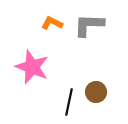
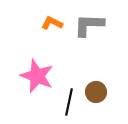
pink star: moved 5 px right, 9 px down
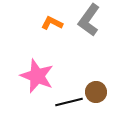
gray L-shape: moved 5 px up; rotated 56 degrees counterclockwise
black line: rotated 64 degrees clockwise
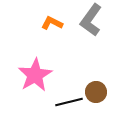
gray L-shape: moved 2 px right
pink star: moved 2 px left, 1 px up; rotated 20 degrees clockwise
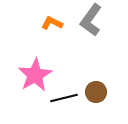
black line: moved 5 px left, 4 px up
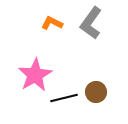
gray L-shape: moved 3 px down
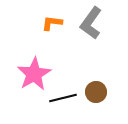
orange L-shape: rotated 20 degrees counterclockwise
pink star: moved 1 px left, 1 px up
black line: moved 1 px left
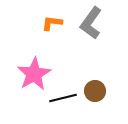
brown circle: moved 1 px left, 1 px up
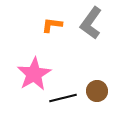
orange L-shape: moved 2 px down
brown circle: moved 2 px right
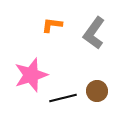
gray L-shape: moved 3 px right, 10 px down
pink star: moved 3 px left, 1 px down; rotated 12 degrees clockwise
